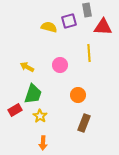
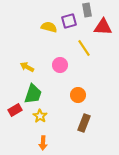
yellow line: moved 5 px left, 5 px up; rotated 30 degrees counterclockwise
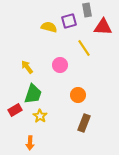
yellow arrow: rotated 24 degrees clockwise
orange arrow: moved 13 px left
